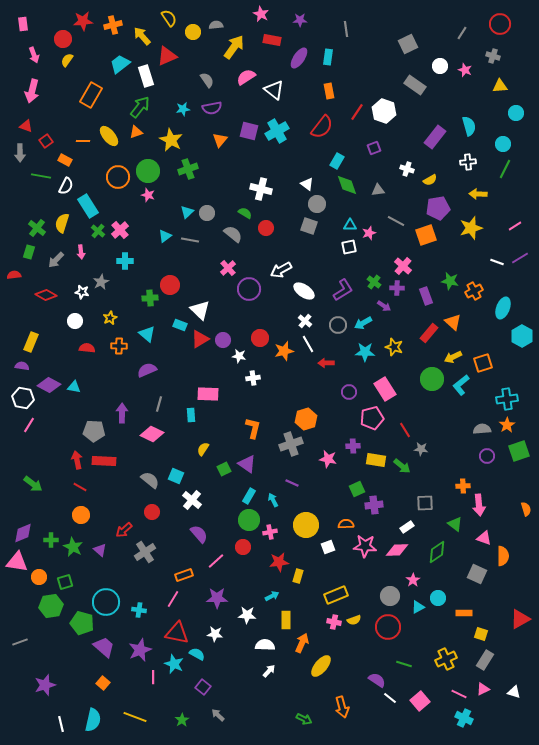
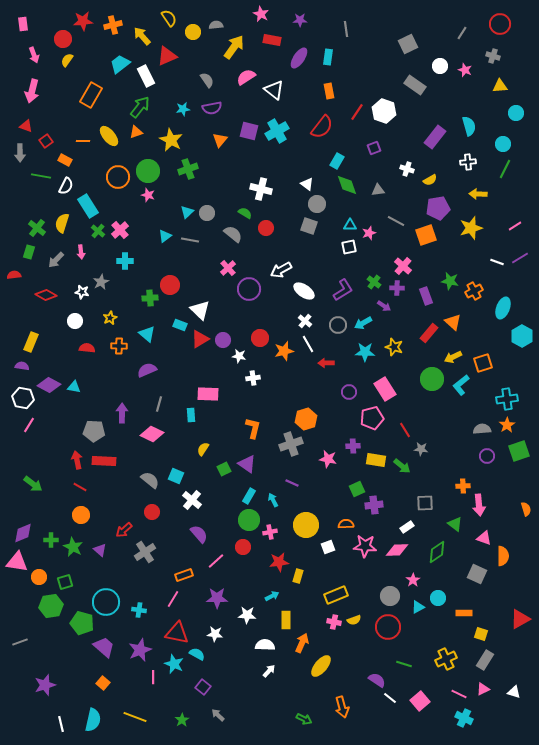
white rectangle at (146, 76): rotated 10 degrees counterclockwise
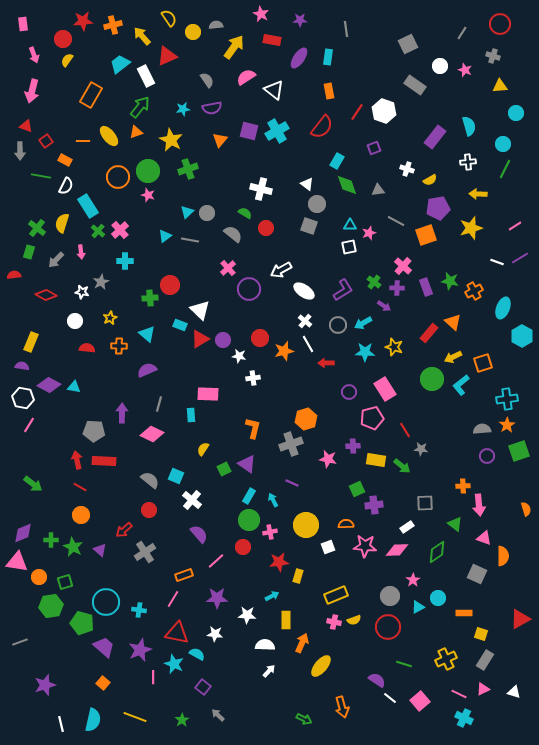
gray arrow at (20, 153): moved 2 px up
purple rectangle at (426, 296): moved 9 px up
red circle at (152, 512): moved 3 px left, 2 px up
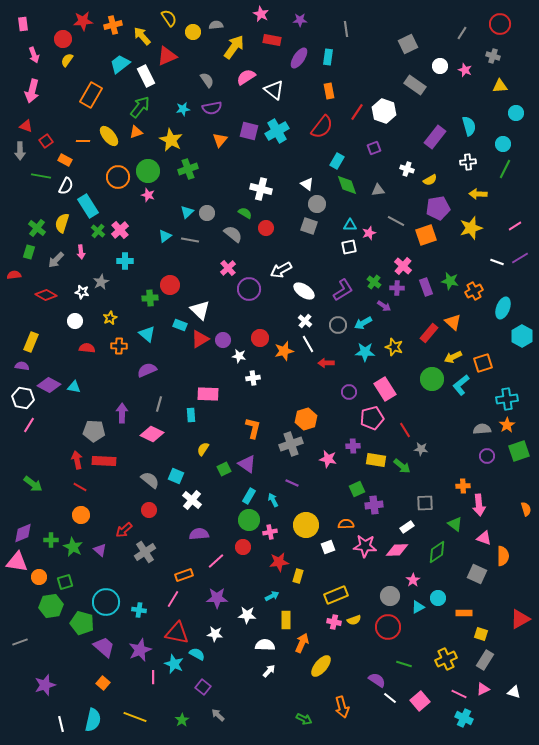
purple semicircle at (199, 534): rotated 54 degrees counterclockwise
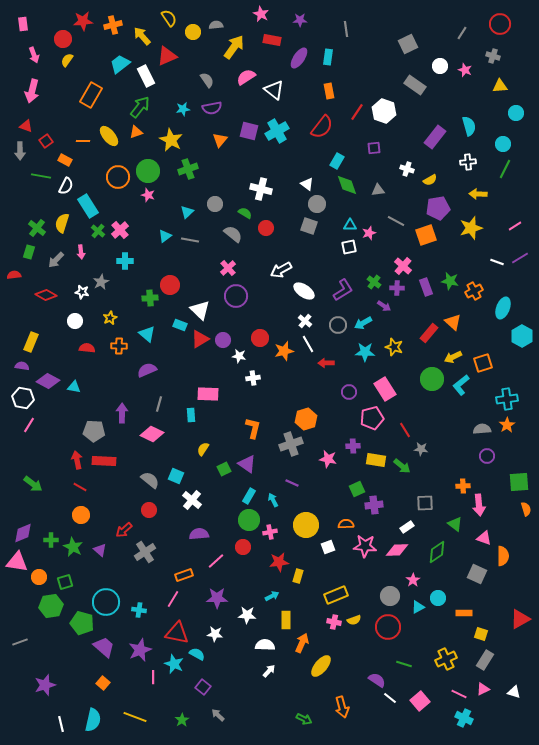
purple square at (374, 148): rotated 16 degrees clockwise
gray circle at (207, 213): moved 8 px right, 9 px up
purple circle at (249, 289): moved 13 px left, 7 px down
purple diamond at (49, 385): moved 1 px left, 4 px up
green square at (519, 451): moved 31 px down; rotated 15 degrees clockwise
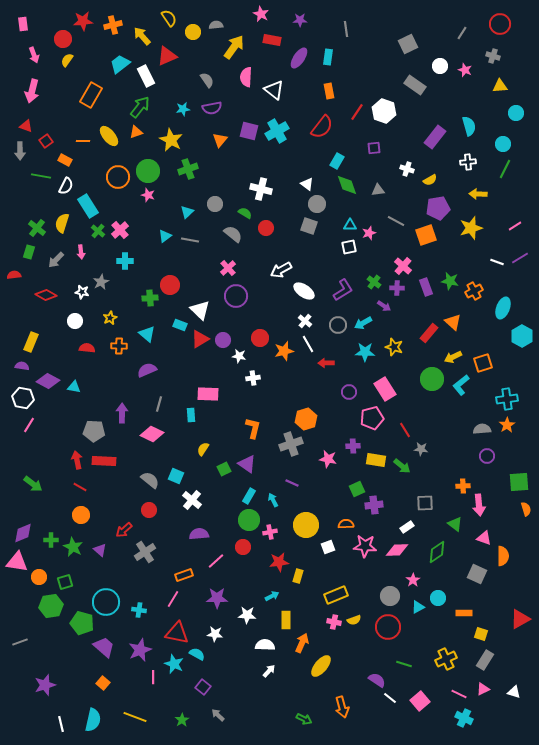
pink semicircle at (246, 77): rotated 54 degrees counterclockwise
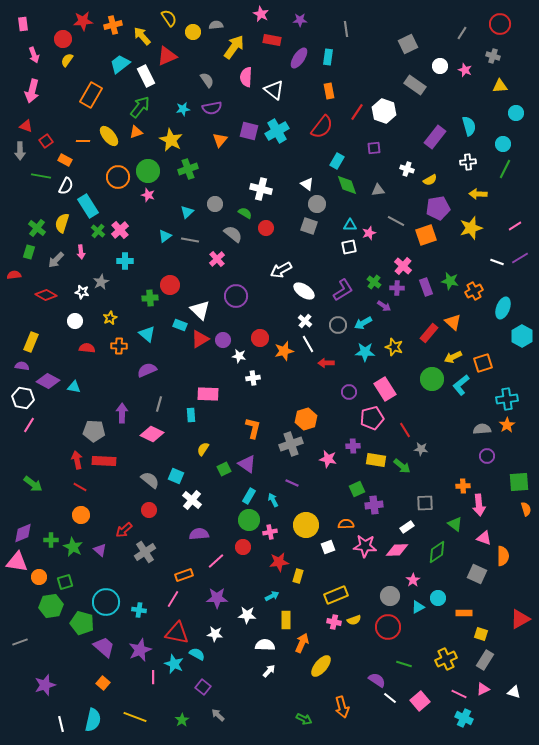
pink cross at (228, 268): moved 11 px left, 9 px up
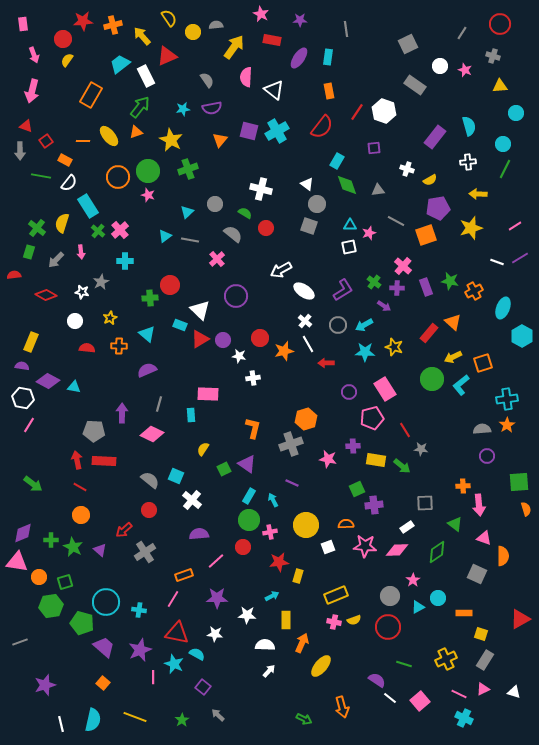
white semicircle at (66, 186): moved 3 px right, 3 px up; rotated 12 degrees clockwise
cyan arrow at (363, 323): moved 1 px right, 2 px down
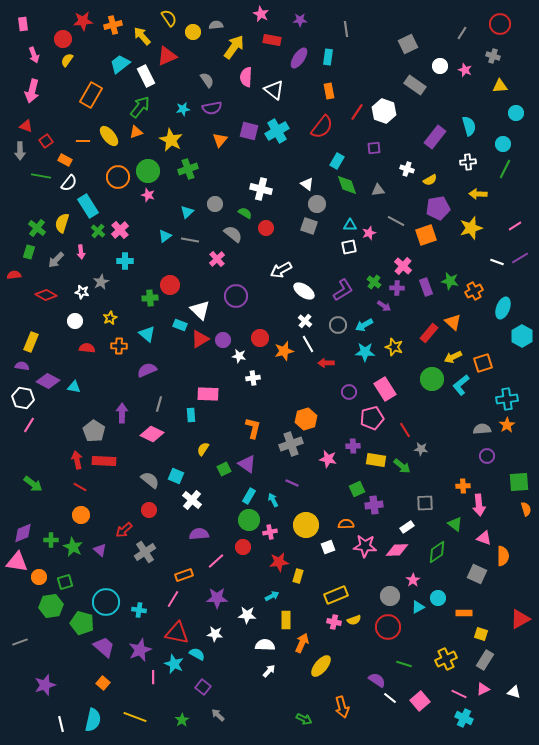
gray pentagon at (94, 431): rotated 30 degrees clockwise
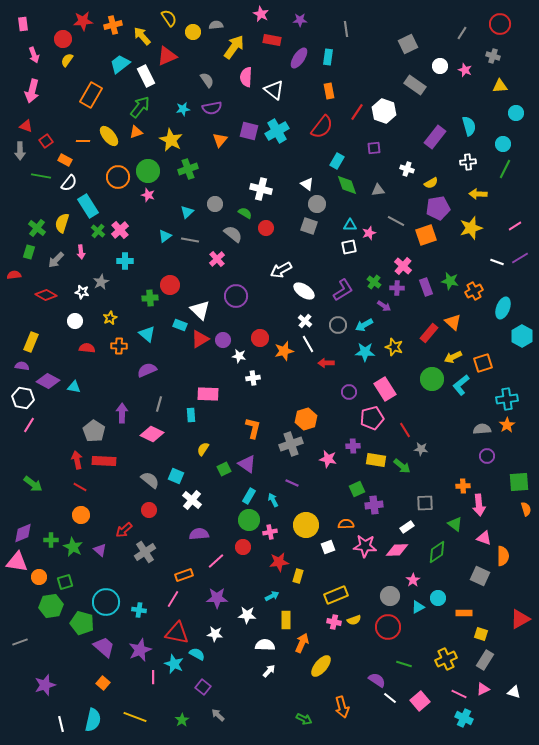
yellow semicircle at (430, 180): moved 1 px right, 3 px down
gray square at (477, 574): moved 3 px right, 2 px down
